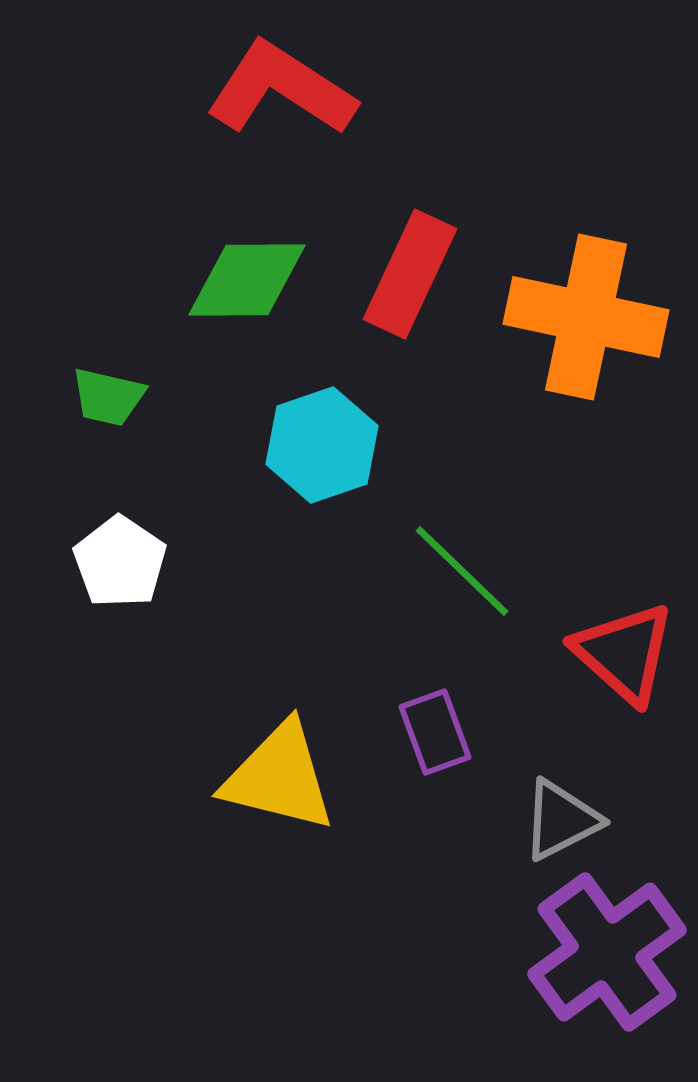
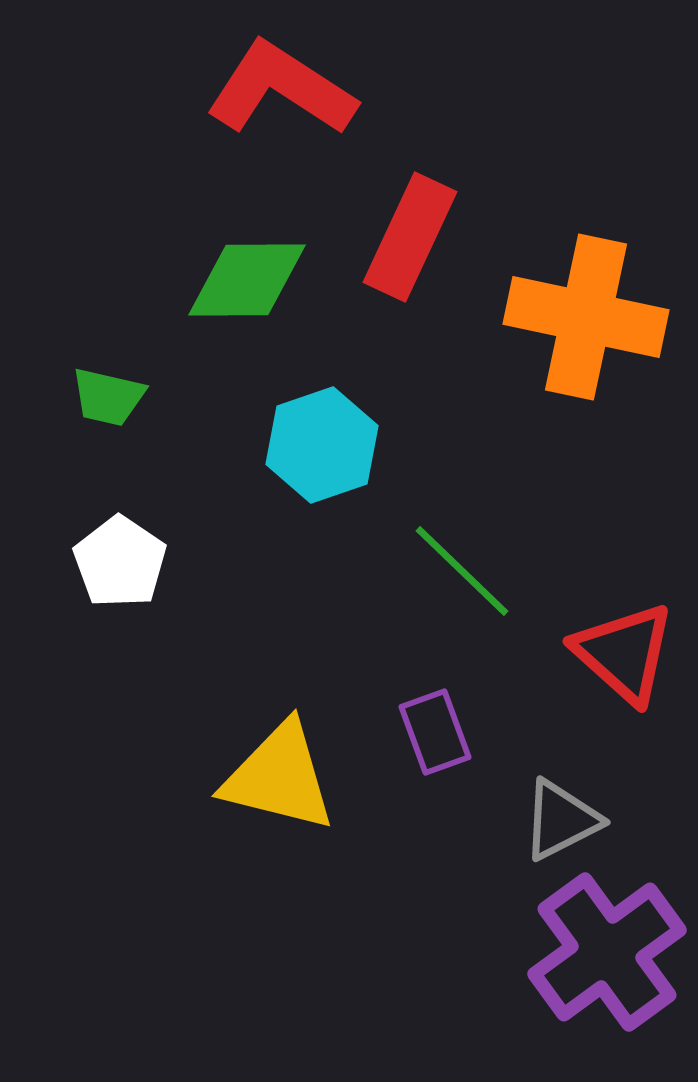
red rectangle: moved 37 px up
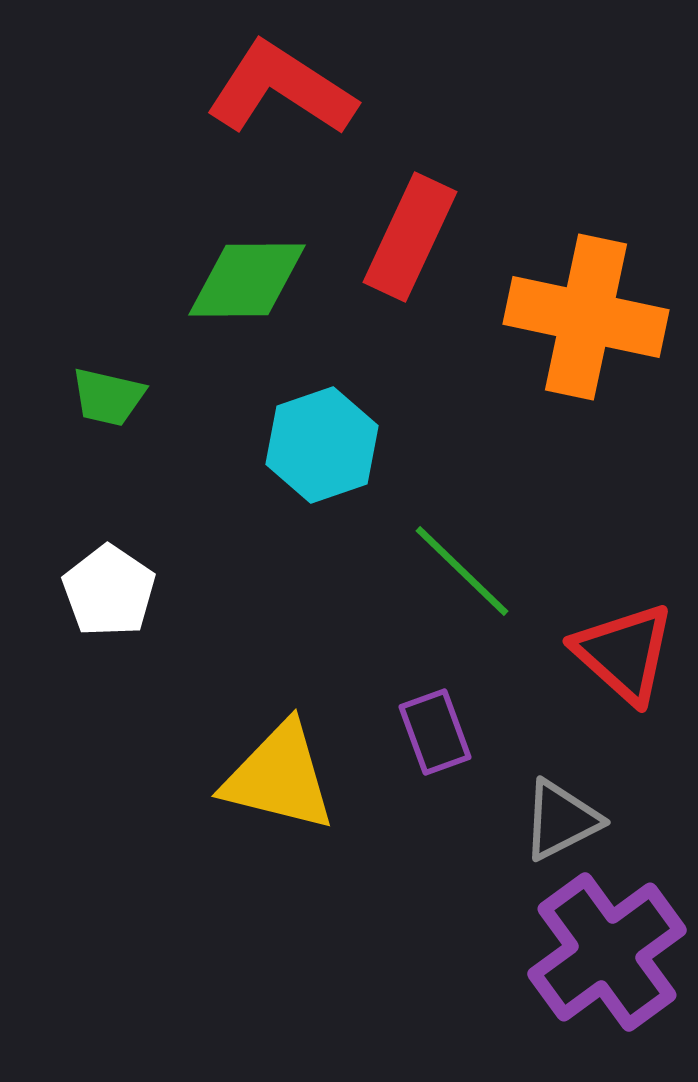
white pentagon: moved 11 px left, 29 px down
